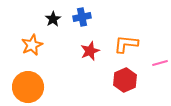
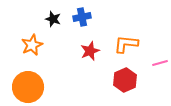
black star: rotated 21 degrees counterclockwise
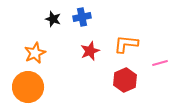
orange star: moved 3 px right, 8 px down
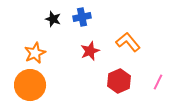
orange L-shape: moved 2 px right, 2 px up; rotated 45 degrees clockwise
pink line: moved 2 px left, 19 px down; rotated 49 degrees counterclockwise
red hexagon: moved 6 px left, 1 px down
orange circle: moved 2 px right, 2 px up
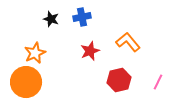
black star: moved 2 px left
red hexagon: moved 1 px up; rotated 10 degrees clockwise
orange circle: moved 4 px left, 3 px up
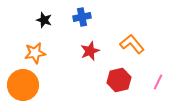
black star: moved 7 px left, 1 px down
orange L-shape: moved 4 px right, 2 px down
orange star: rotated 15 degrees clockwise
orange circle: moved 3 px left, 3 px down
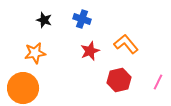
blue cross: moved 2 px down; rotated 30 degrees clockwise
orange L-shape: moved 6 px left
orange circle: moved 3 px down
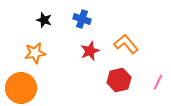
orange circle: moved 2 px left
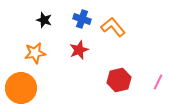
orange L-shape: moved 13 px left, 17 px up
red star: moved 11 px left, 1 px up
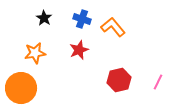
black star: moved 2 px up; rotated 14 degrees clockwise
